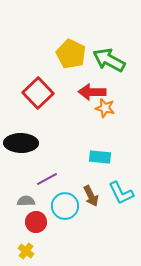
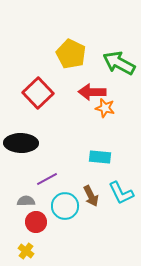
green arrow: moved 10 px right, 3 px down
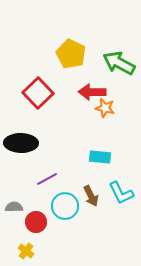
gray semicircle: moved 12 px left, 6 px down
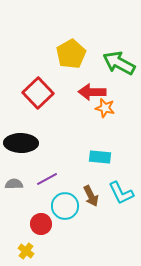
yellow pentagon: rotated 16 degrees clockwise
gray semicircle: moved 23 px up
red circle: moved 5 px right, 2 px down
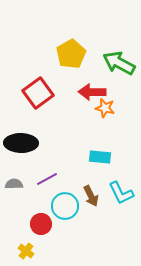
red square: rotated 8 degrees clockwise
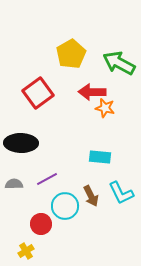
yellow cross: rotated 21 degrees clockwise
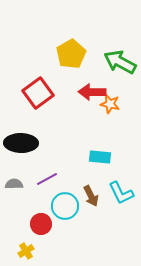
green arrow: moved 1 px right, 1 px up
orange star: moved 5 px right, 4 px up
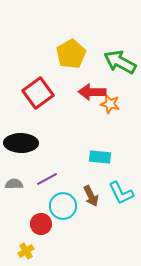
cyan circle: moved 2 px left
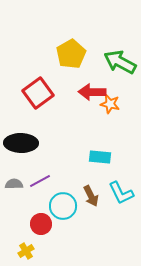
purple line: moved 7 px left, 2 px down
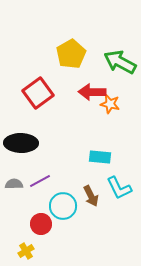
cyan L-shape: moved 2 px left, 5 px up
